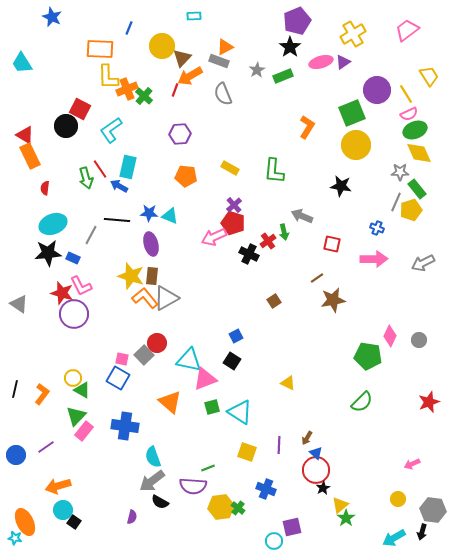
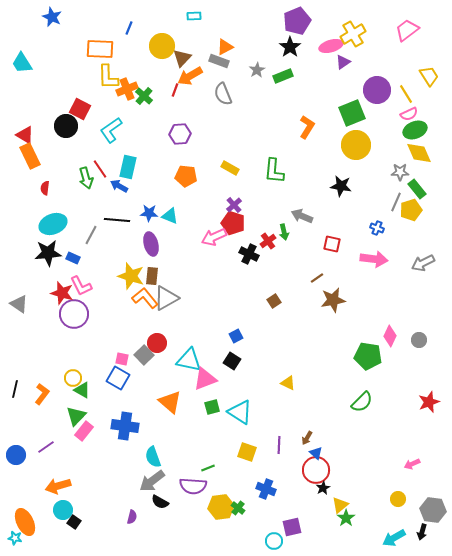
pink ellipse at (321, 62): moved 10 px right, 16 px up
pink arrow at (374, 259): rotated 8 degrees clockwise
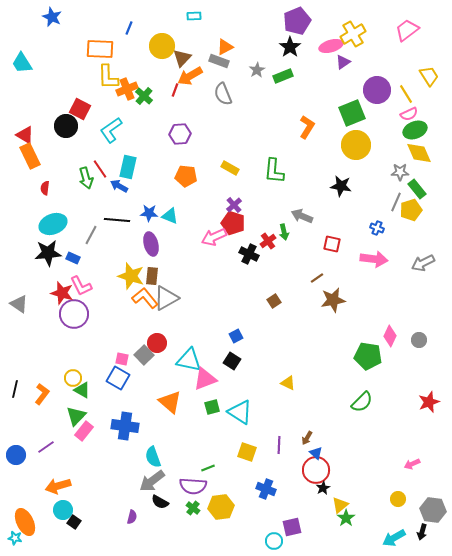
green cross at (238, 508): moved 45 px left
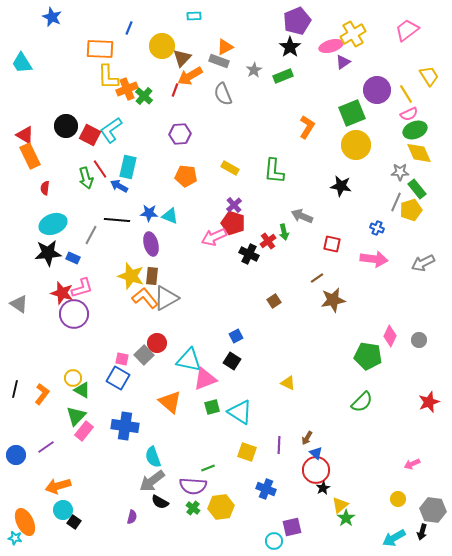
gray star at (257, 70): moved 3 px left
red square at (80, 109): moved 10 px right, 26 px down
pink L-shape at (81, 286): moved 1 px right, 2 px down; rotated 80 degrees counterclockwise
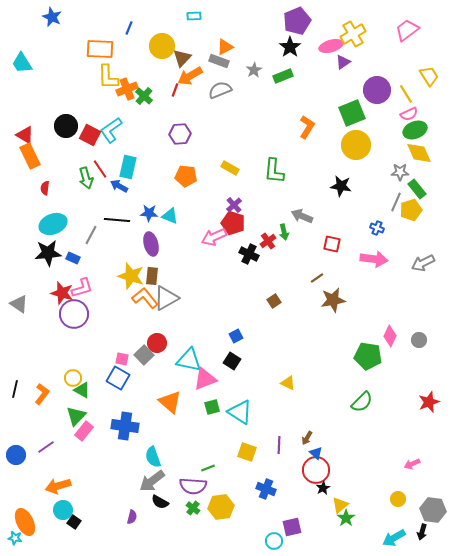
gray semicircle at (223, 94): moved 3 px left, 4 px up; rotated 90 degrees clockwise
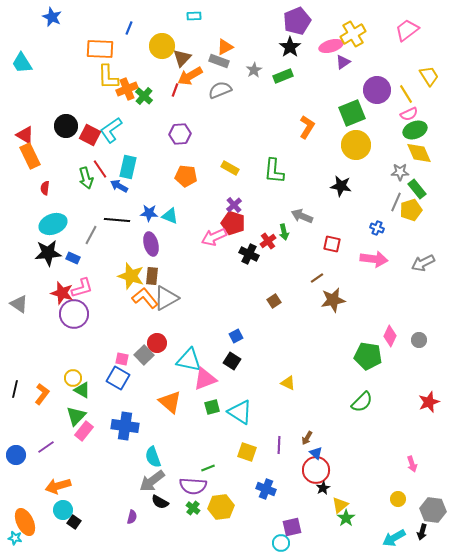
pink arrow at (412, 464): rotated 84 degrees counterclockwise
cyan circle at (274, 541): moved 7 px right, 2 px down
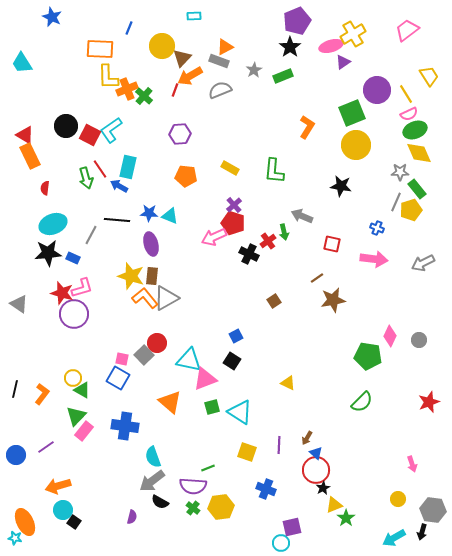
yellow triangle at (340, 505): moved 6 px left; rotated 18 degrees clockwise
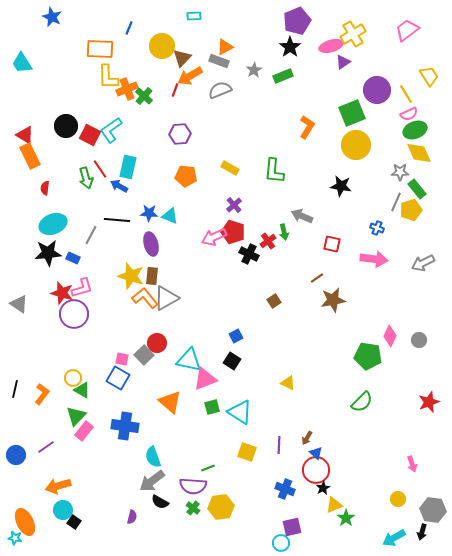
red pentagon at (233, 223): moved 9 px down
blue cross at (266, 489): moved 19 px right
